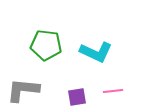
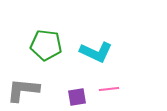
pink line: moved 4 px left, 2 px up
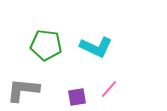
cyan L-shape: moved 5 px up
pink line: rotated 42 degrees counterclockwise
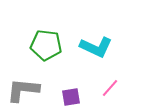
pink line: moved 1 px right, 1 px up
purple square: moved 6 px left
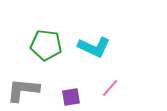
cyan L-shape: moved 2 px left
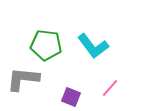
cyan L-shape: moved 1 px left, 1 px up; rotated 28 degrees clockwise
gray L-shape: moved 11 px up
purple square: rotated 30 degrees clockwise
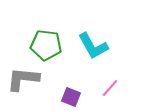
cyan L-shape: rotated 8 degrees clockwise
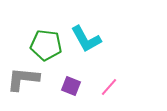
cyan L-shape: moved 7 px left, 7 px up
pink line: moved 1 px left, 1 px up
purple square: moved 11 px up
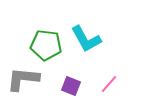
pink line: moved 3 px up
